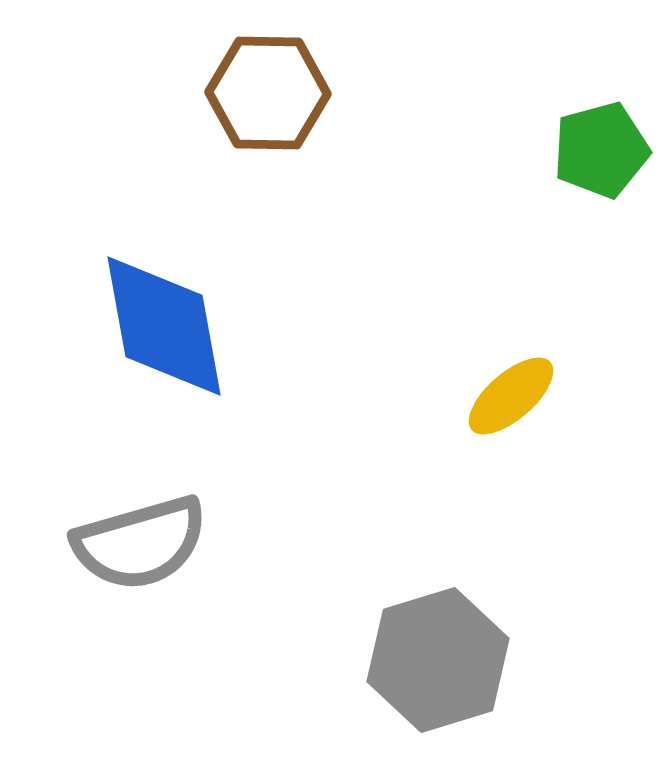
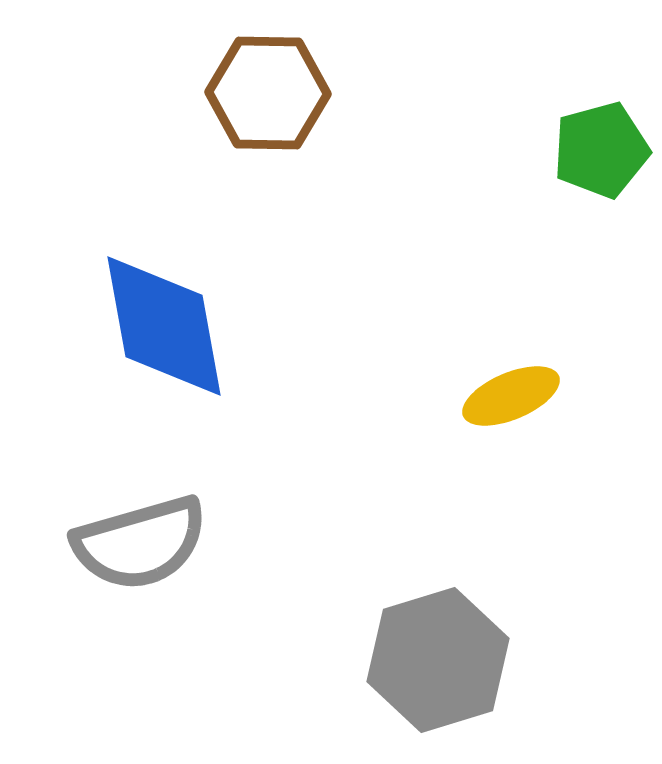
yellow ellipse: rotated 18 degrees clockwise
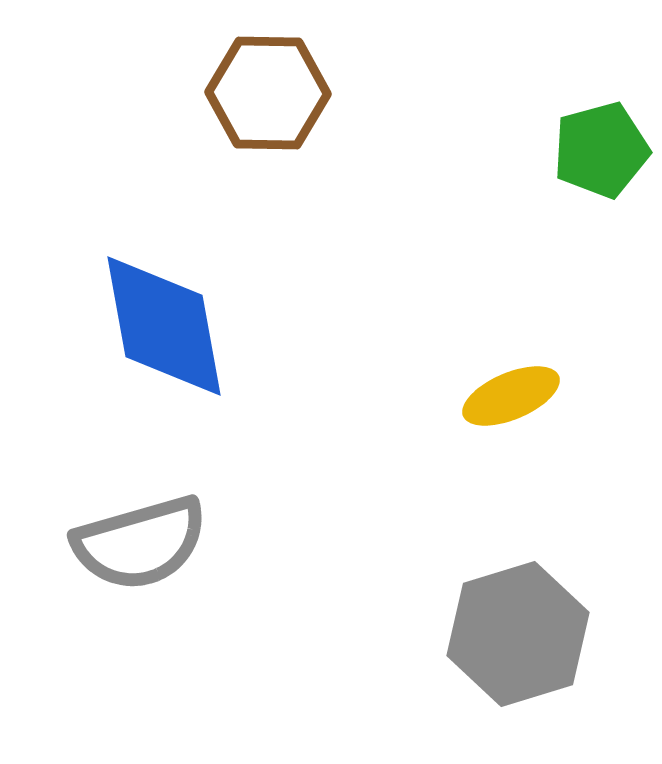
gray hexagon: moved 80 px right, 26 px up
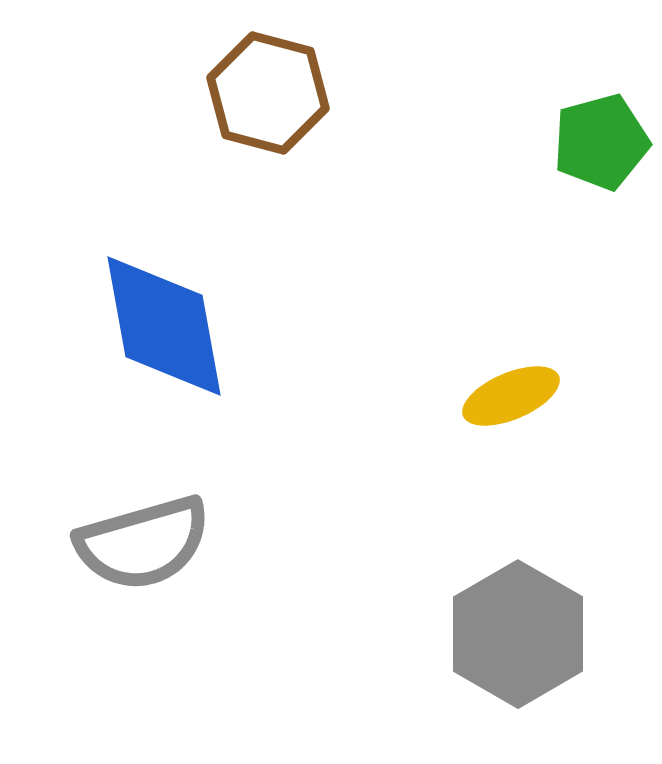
brown hexagon: rotated 14 degrees clockwise
green pentagon: moved 8 px up
gray semicircle: moved 3 px right
gray hexagon: rotated 13 degrees counterclockwise
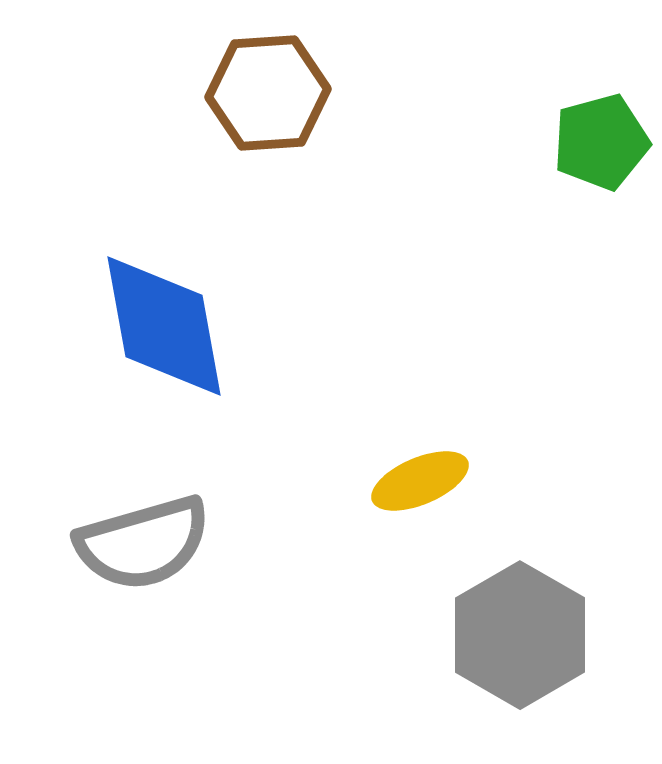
brown hexagon: rotated 19 degrees counterclockwise
yellow ellipse: moved 91 px left, 85 px down
gray hexagon: moved 2 px right, 1 px down
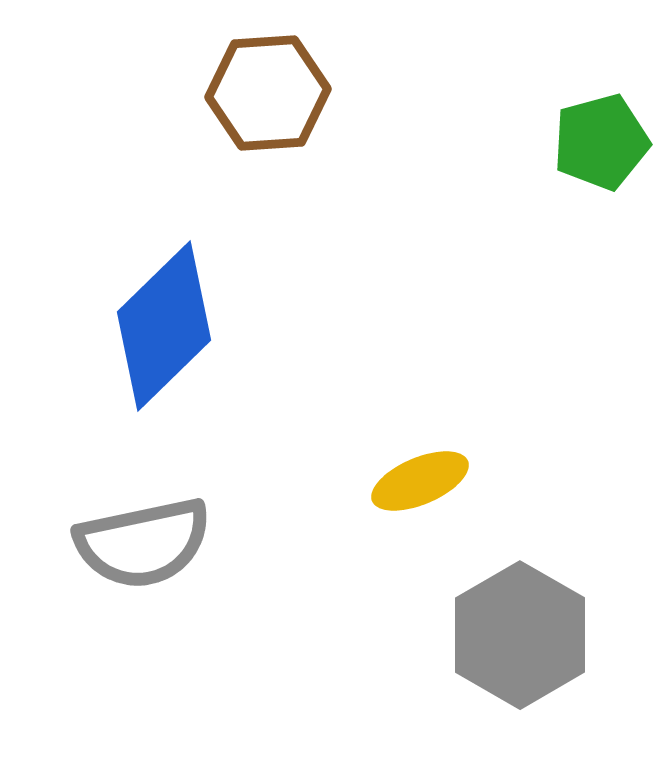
blue diamond: rotated 56 degrees clockwise
gray semicircle: rotated 4 degrees clockwise
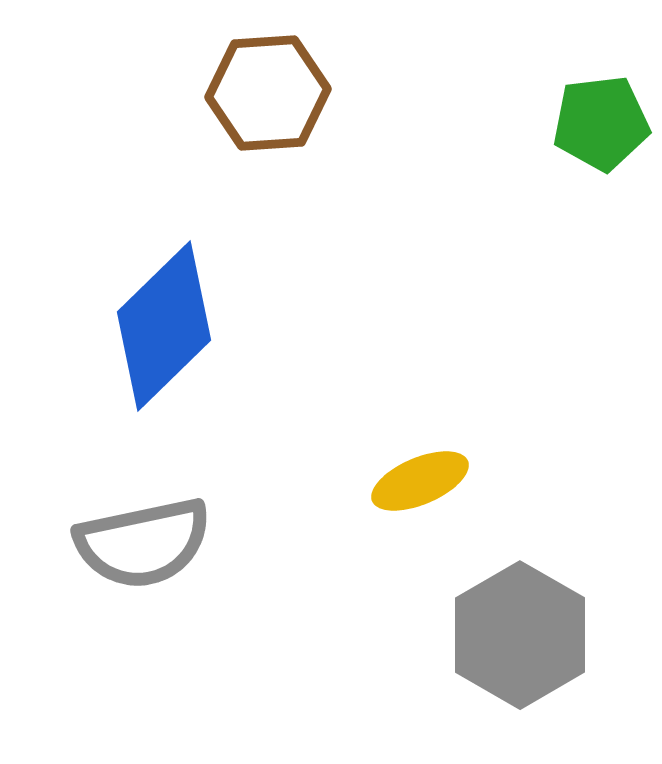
green pentagon: moved 19 px up; rotated 8 degrees clockwise
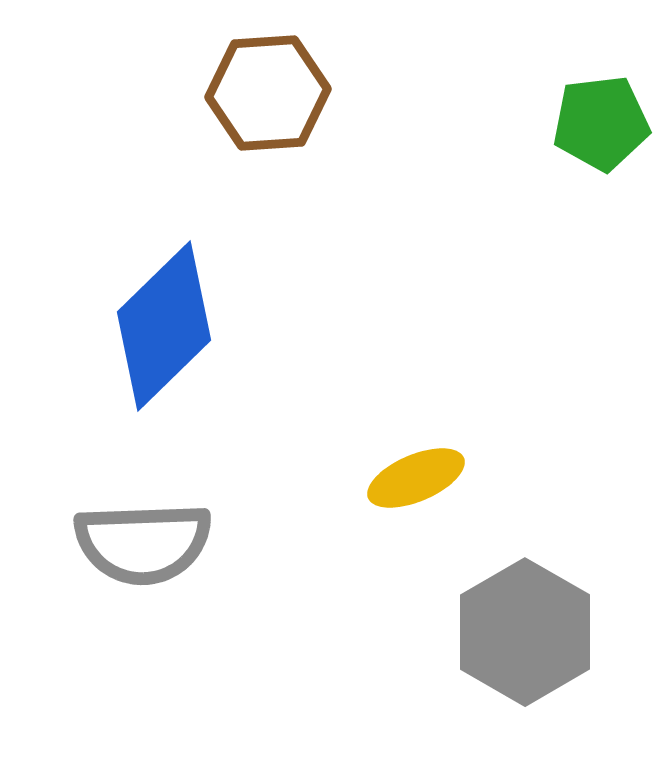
yellow ellipse: moved 4 px left, 3 px up
gray semicircle: rotated 10 degrees clockwise
gray hexagon: moved 5 px right, 3 px up
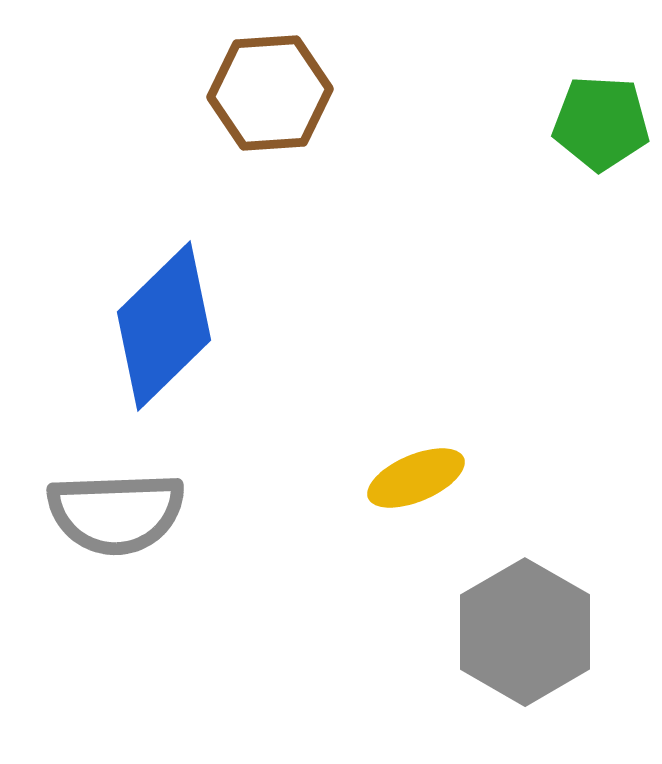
brown hexagon: moved 2 px right
green pentagon: rotated 10 degrees clockwise
gray semicircle: moved 27 px left, 30 px up
